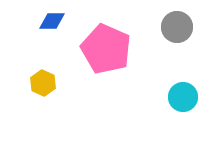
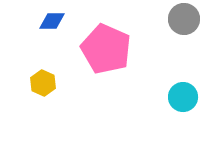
gray circle: moved 7 px right, 8 px up
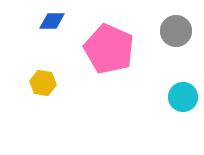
gray circle: moved 8 px left, 12 px down
pink pentagon: moved 3 px right
yellow hexagon: rotated 15 degrees counterclockwise
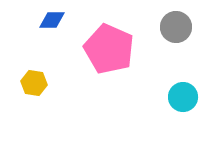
blue diamond: moved 1 px up
gray circle: moved 4 px up
yellow hexagon: moved 9 px left
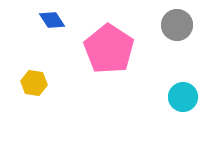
blue diamond: rotated 56 degrees clockwise
gray circle: moved 1 px right, 2 px up
pink pentagon: rotated 9 degrees clockwise
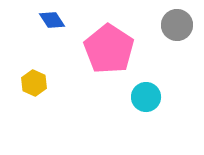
yellow hexagon: rotated 15 degrees clockwise
cyan circle: moved 37 px left
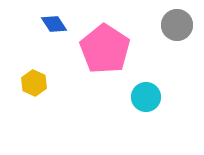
blue diamond: moved 2 px right, 4 px down
pink pentagon: moved 4 px left
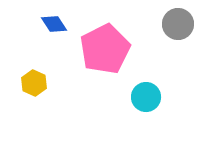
gray circle: moved 1 px right, 1 px up
pink pentagon: rotated 12 degrees clockwise
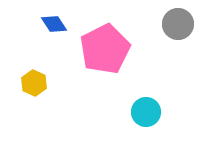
cyan circle: moved 15 px down
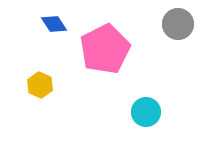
yellow hexagon: moved 6 px right, 2 px down
